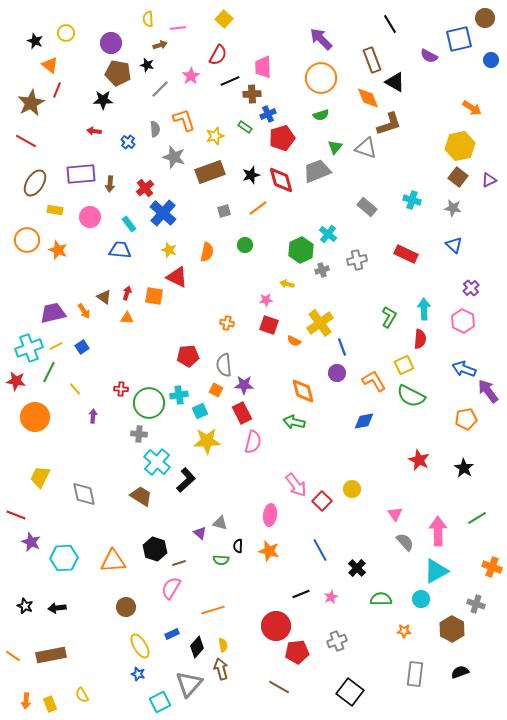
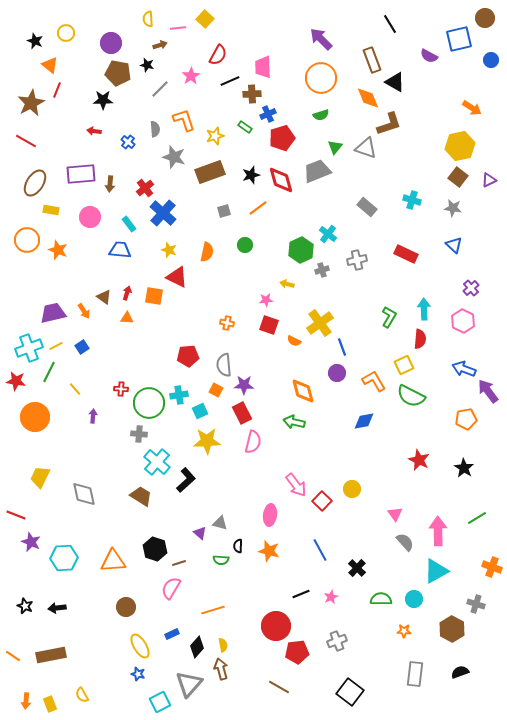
yellow square at (224, 19): moved 19 px left
yellow rectangle at (55, 210): moved 4 px left
cyan circle at (421, 599): moved 7 px left
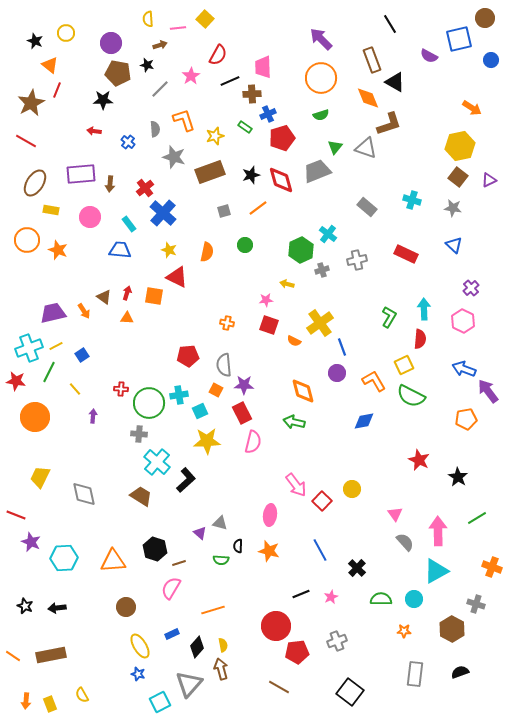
blue square at (82, 347): moved 8 px down
black star at (464, 468): moved 6 px left, 9 px down
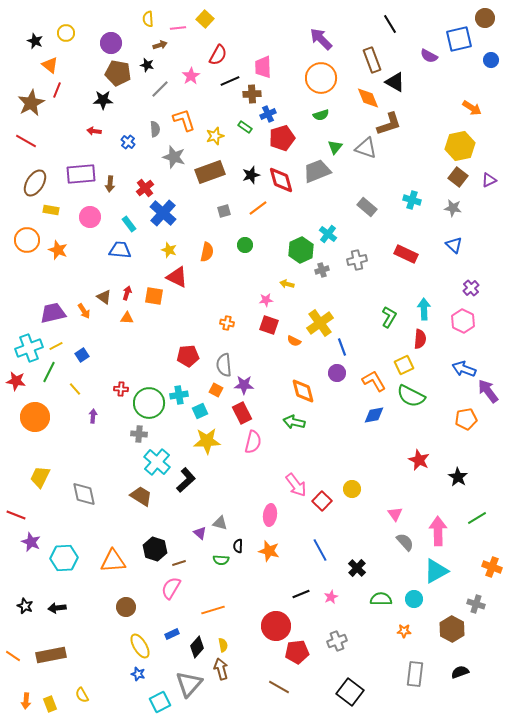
blue diamond at (364, 421): moved 10 px right, 6 px up
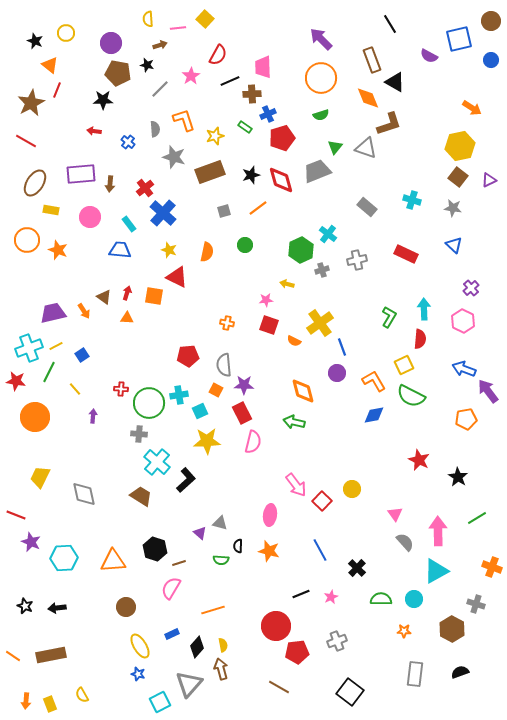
brown circle at (485, 18): moved 6 px right, 3 px down
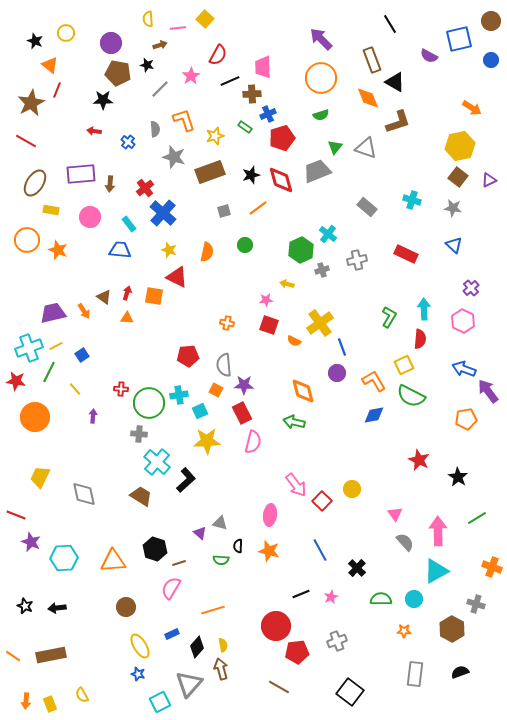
brown L-shape at (389, 124): moved 9 px right, 2 px up
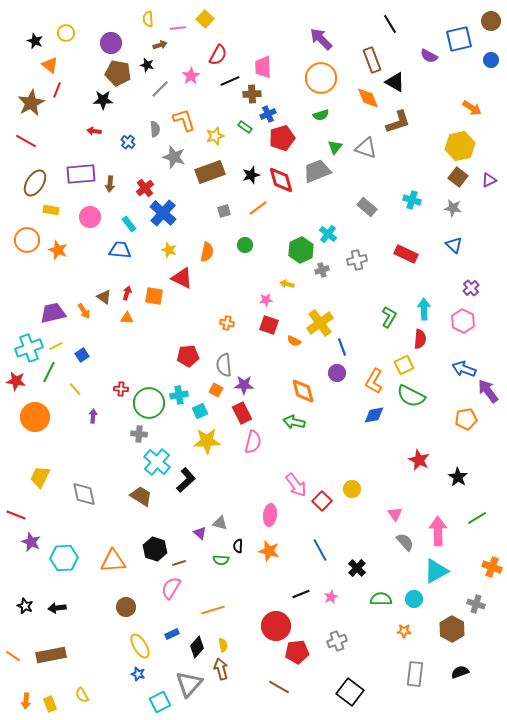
red triangle at (177, 277): moved 5 px right, 1 px down
orange L-shape at (374, 381): rotated 120 degrees counterclockwise
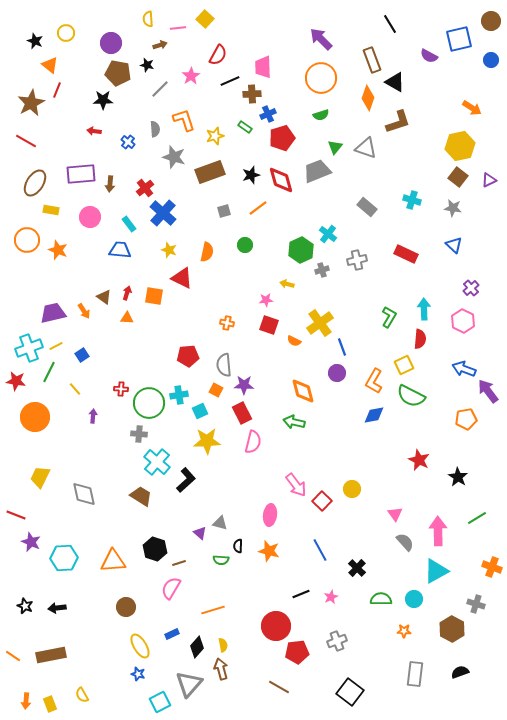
orange diamond at (368, 98): rotated 40 degrees clockwise
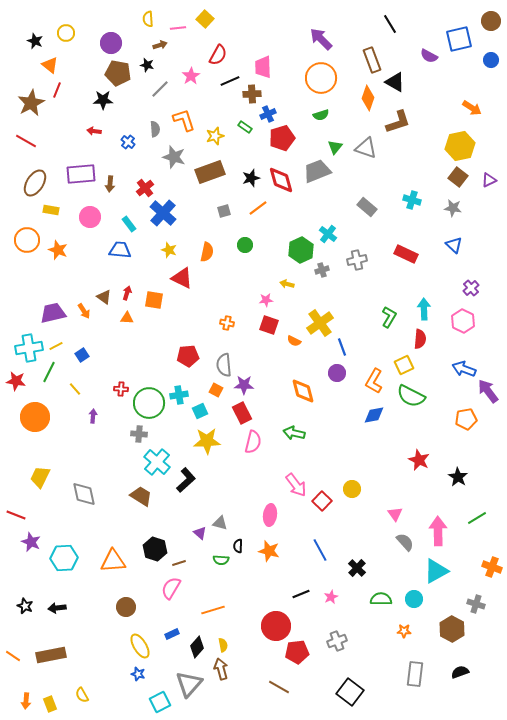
black star at (251, 175): moved 3 px down
orange square at (154, 296): moved 4 px down
cyan cross at (29, 348): rotated 12 degrees clockwise
green arrow at (294, 422): moved 11 px down
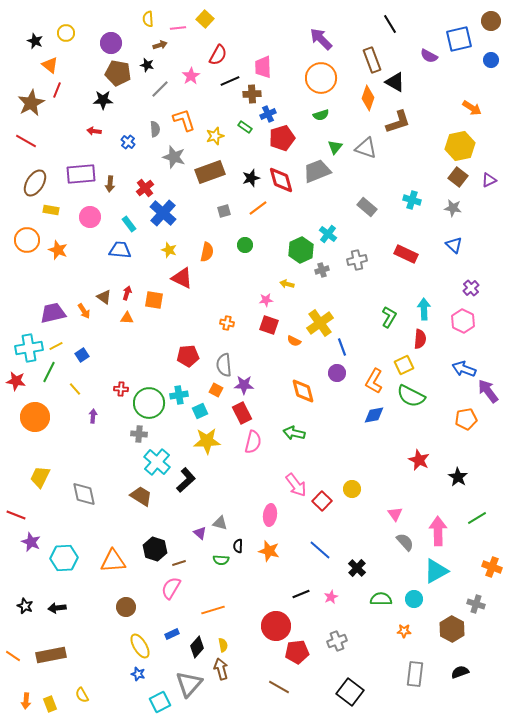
blue line at (320, 550): rotated 20 degrees counterclockwise
